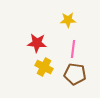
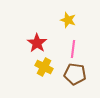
yellow star: rotated 21 degrees clockwise
red star: rotated 30 degrees clockwise
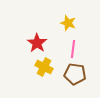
yellow star: moved 3 px down
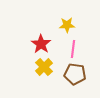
yellow star: moved 1 px left, 2 px down; rotated 21 degrees counterclockwise
red star: moved 4 px right, 1 px down
yellow cross: rotated 18 degrees clockwise
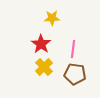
yellow star: moved 15 px left, 7 px up
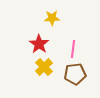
red star: moved 2 px left
brown pentagon: rotated 15 degrees counterclockwise
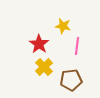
yellow star: moved 11 px right, 8 px down; rotated 14 degrees clockwise
pink line: moved 4 px right, 3 px up
brown pentagon: moved 4 px left, 6 px down
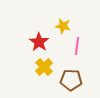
red star: moved 2 px up
brown pentagon: rotated 10 degrees clockwise
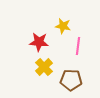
red star: rotated 30 degrees counterclockwise
pink line: moved 1 px right
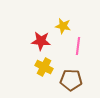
red star: moved 2 px right, 1 px up
yellow cross: rotated 18 degrees counterclockwise
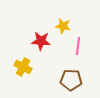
yellow cross: moved 21 px left
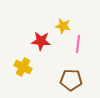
pink line: moved 2 px up
